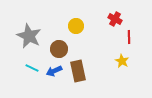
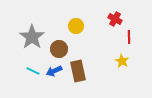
gray star: moved 3 px right, 1 px down; rotated 10 degrees clockwise
cyan line: moved 1 px right, 3 px down
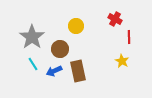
brown circle: moved 1 px right
cyan line: moved 7 px up; rotated 32 degrees clockwise
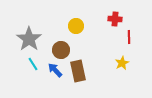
red cross: rotated 24 degrees counterclockwise
gray star: moved 3 px left, 2 px down
brown circle: moved 1 px right, 1 px down
yellow star: moved 2 px down; rotated 16 degrees clockwise
blue arrow: moved 1 px right, 1 px up; rotated 70 degrees clockwise
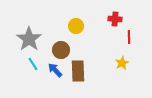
brown rectangle: rotated 10 degrees clockwise
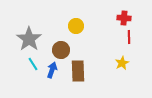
red cross: moved 9 px right, 1 px up
blue arrow: moved 3 px left; rotated 63 degrees clockwise
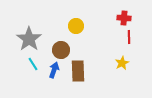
blue arrow: moved 2 px right
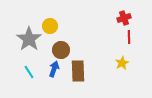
red cross: rotated 24 degrees counterclockwise
yellow circle: moved 26 px left
cyan line: moved 4 px left, 8 px down
blue arrow: moved 1 px up
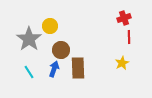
brown rectangle: moved 3 px up
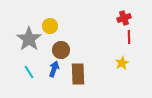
brown rectangle: moved 6 px down
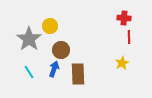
red cross: rotated 24 degrees clockwise
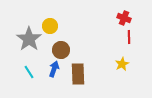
red cross: rotated 16 degrees clockwise
yellow star: moved 1 px down
